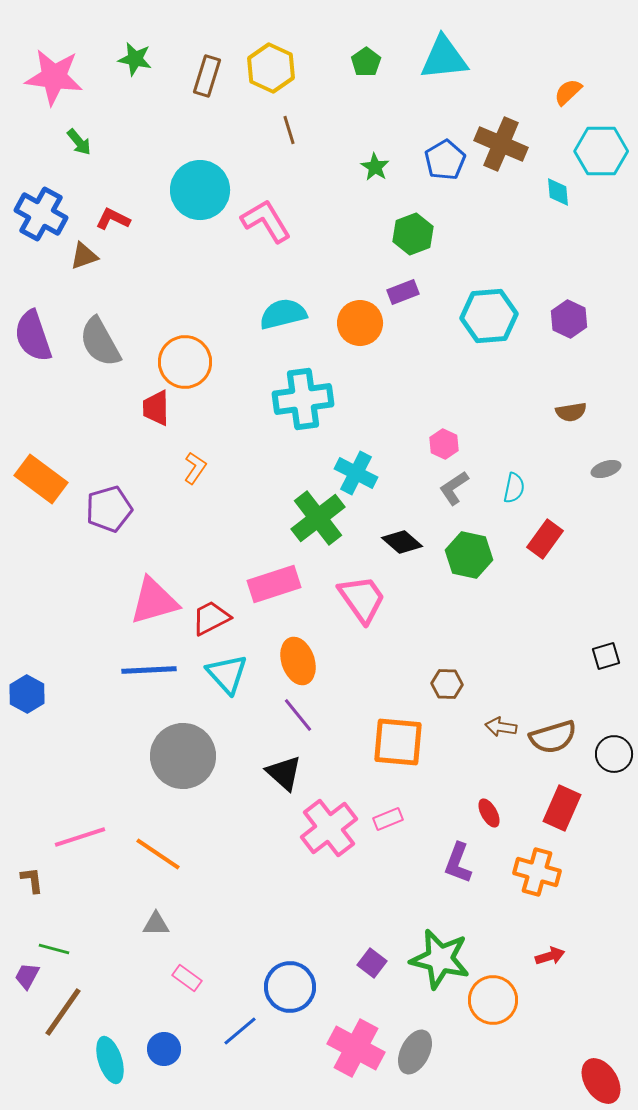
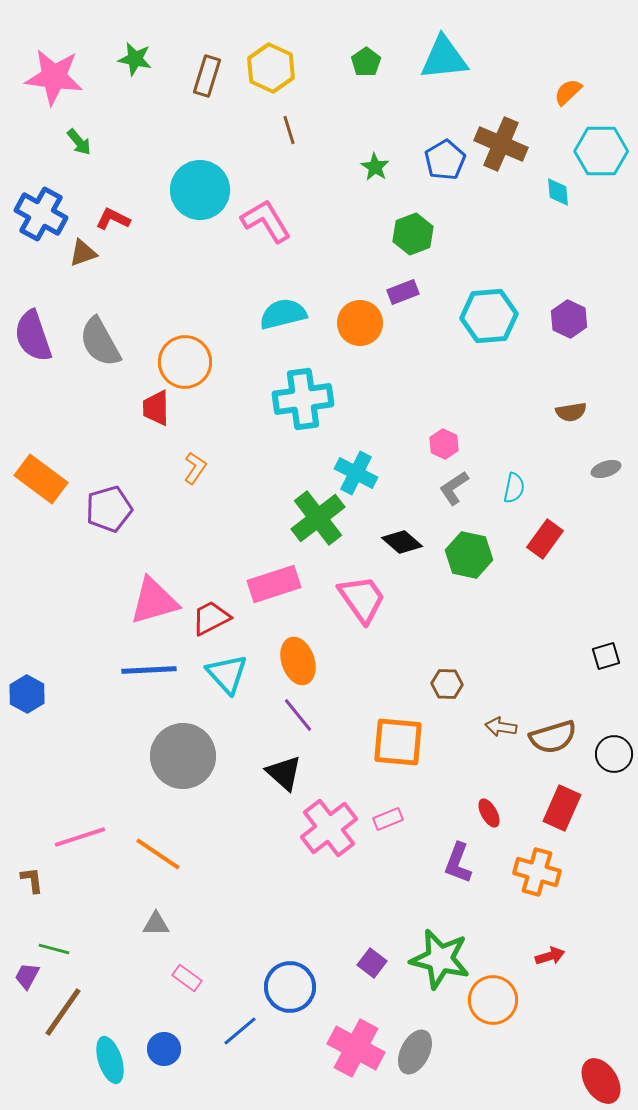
brown triangle at (84, 256): moved 1 px left, 3 px up
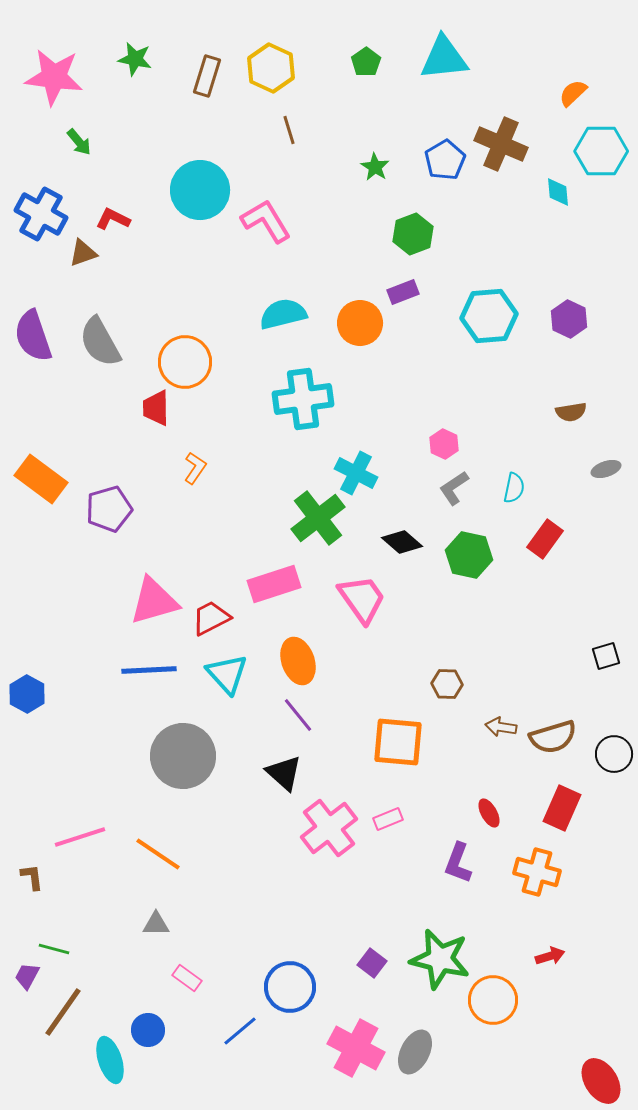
orange semicircle at (568, 92): moved 5 px right, 1 px down
brown L-shape at (32, 880): moved 3 px up
blue circle at (164, 1049): moved 16 px left, 19 px up
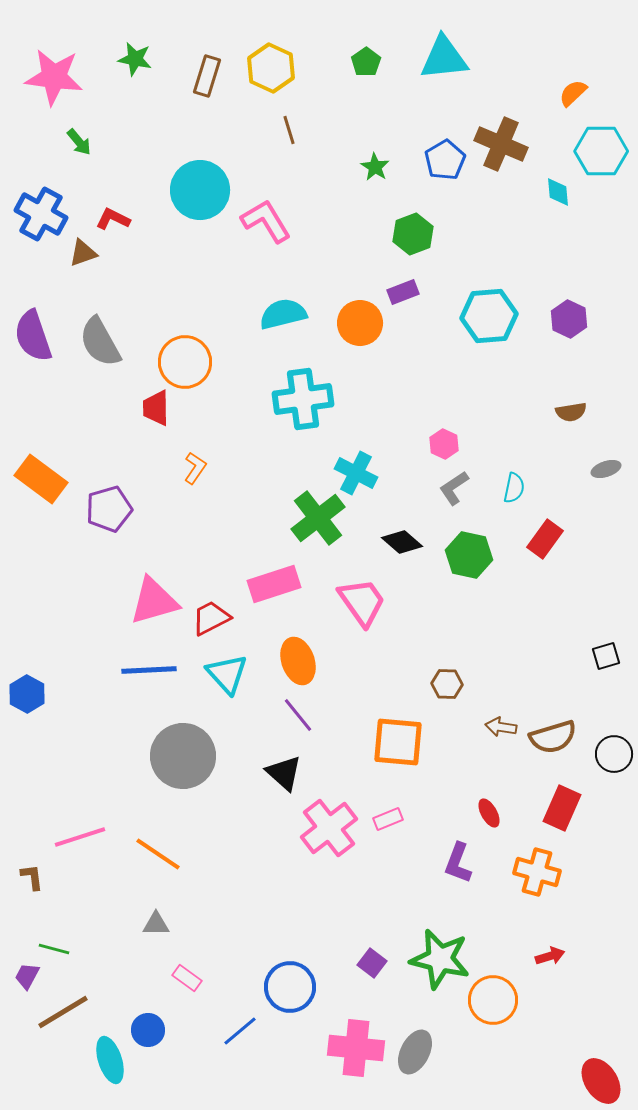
pink trapezoid at (362, 599): moved 3 px down
brown line at (63, 1012): rotated 24 degrees clockwise
pink cross at (356, 1048): rotated 22 degrees counterclockwise
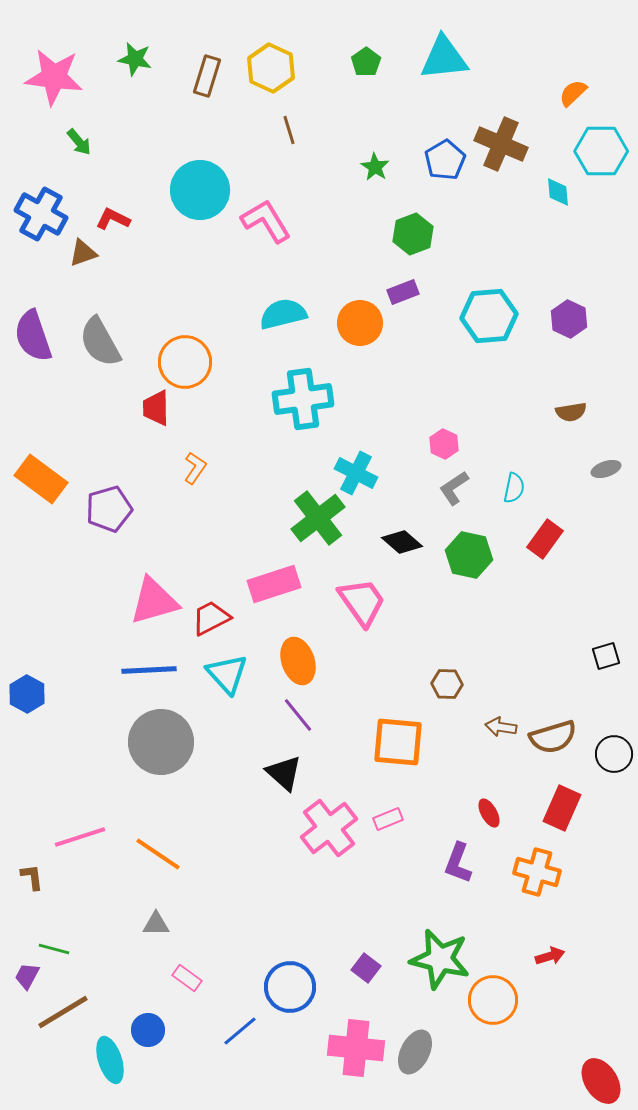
gray circle at (183, 756): moved 22 px left, 14 px up
purple square at (372, 963): moved 6 px left, 5 px down
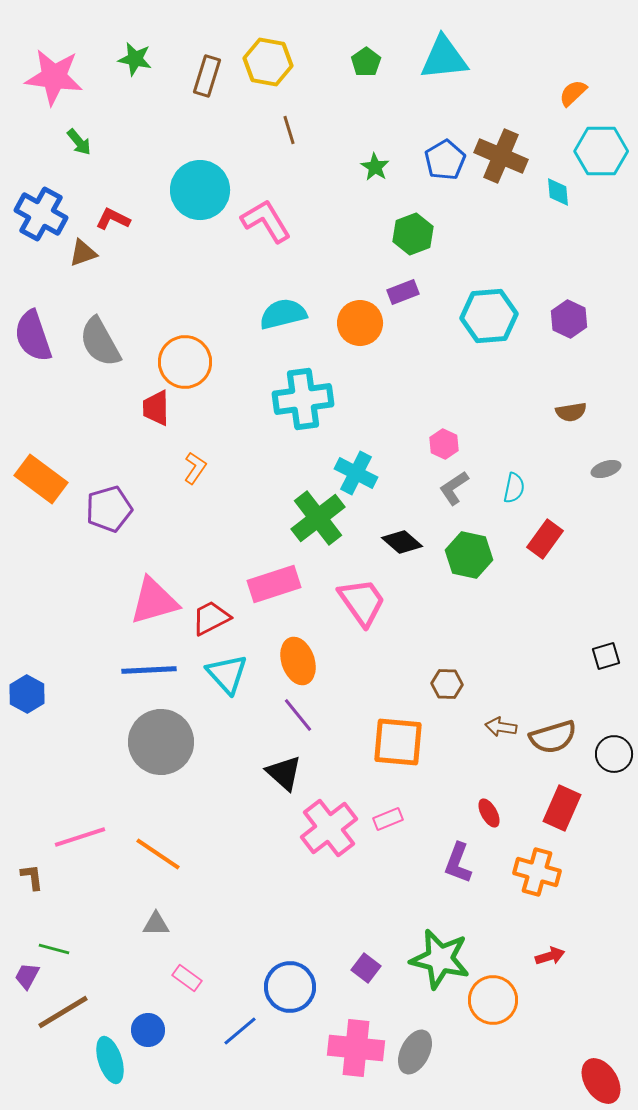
yellow hexagon at (271, 68): moved 3 px left, 6 px up; rotated 15 degrees counterclockwise
brown cross at (501, 144): moved 12 px down
